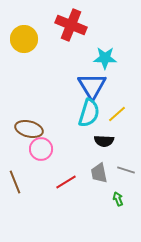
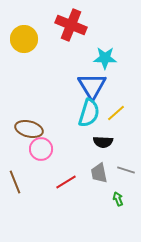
yellow line: moved 1 px left, 1 px up
black semicircle: moved 1 px left, 1 px down
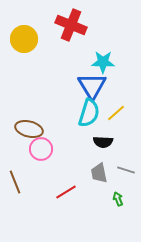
cyan star: moved 2 px left, 4 px down
red line: moved 10 px down
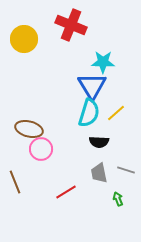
black semicircle: moved 4 px left
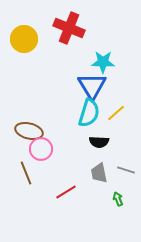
red cross: moved 2 px left, 3 px down
brown ellipse: moved 2 px down
brown line: moved 11 px right, 9 px up
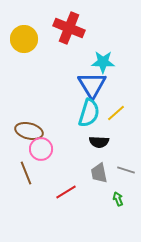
blue triangle: moved 1 px up
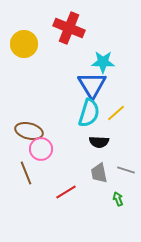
yellow circle: moved 5 px down
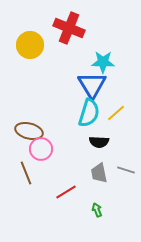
yellow circle: moved 6 px right, 1 px down
green arrow: moved 21 px left, 11 px down
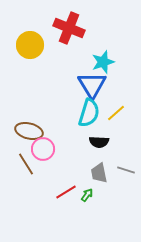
cyan star: rotated 20 degrees counterclockwise
pink circle: moved 2 px right
brown line: moved 9 px up; rotated 10 degrees counterclockwise
green arrow: moved 10 px left, 15 px up; rotated 56 degrees clockwise
